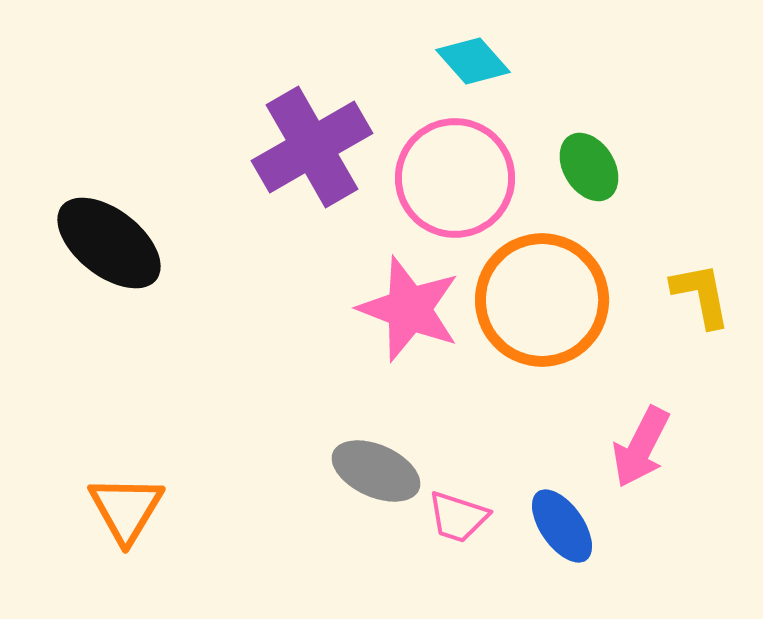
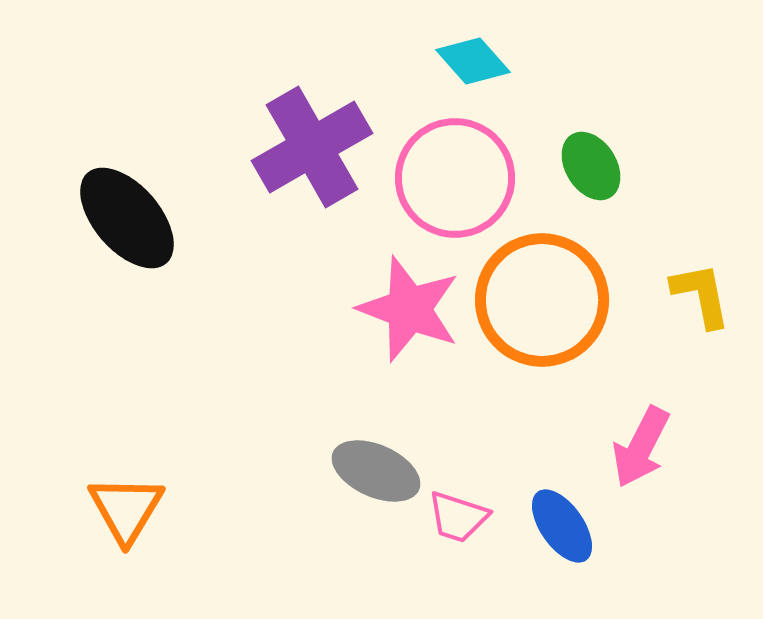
green ellipse: moved 2 px right, 1 px up
black ellipse: moved 18 px right, 25 px up; rotated 11 degrees clockwise
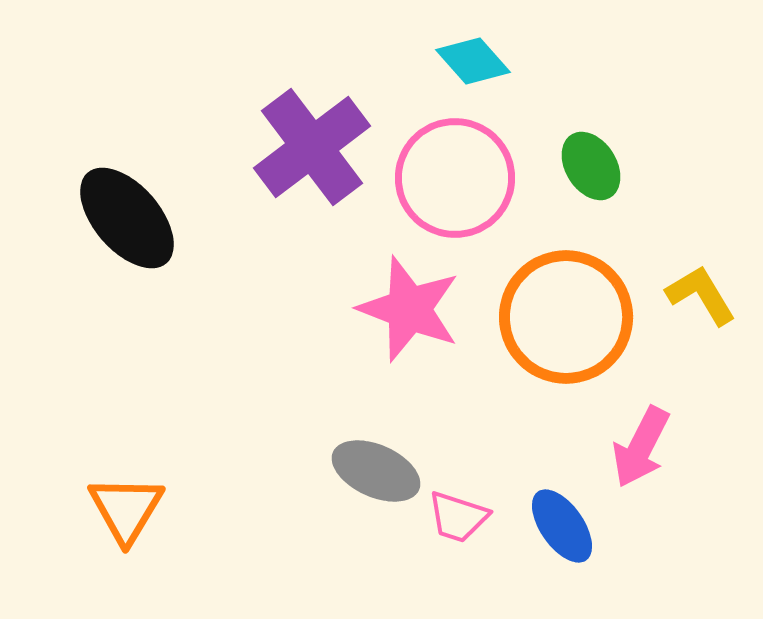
purple cross: rotated 7 degrees counterclockwise
yellow L-shape: rotated 20 degrees counterclockwise
orange circle: moved 24 px right, 17 px down
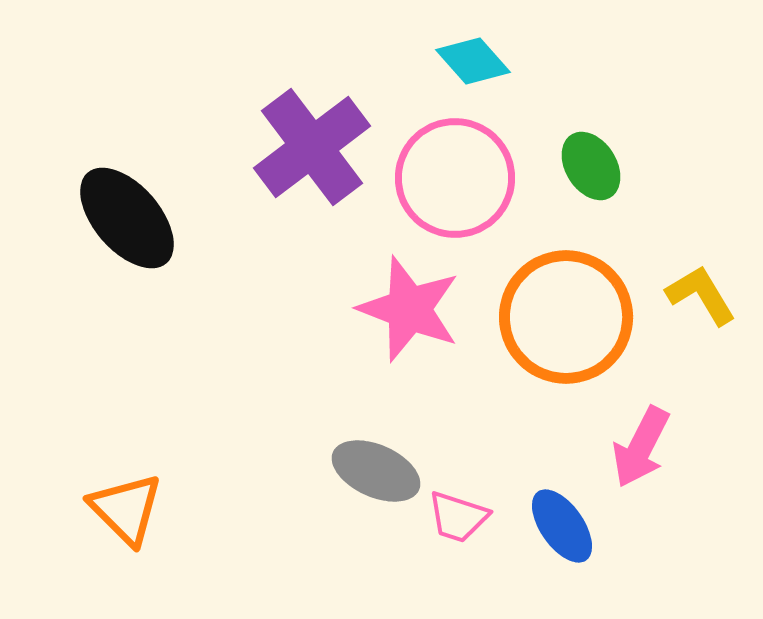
orange triangle: rotated 16 degrees counterclockwise
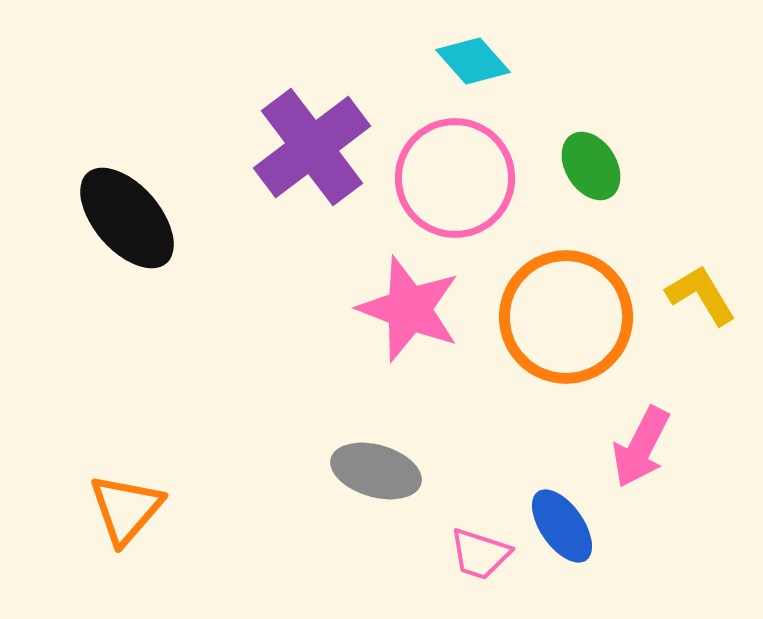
gray ellipse: rotated 8 degrees counterclockwise
orange triangle: rotated 26 degrees clockwise
pink trapezoid: moved 22 px right, 37 px down
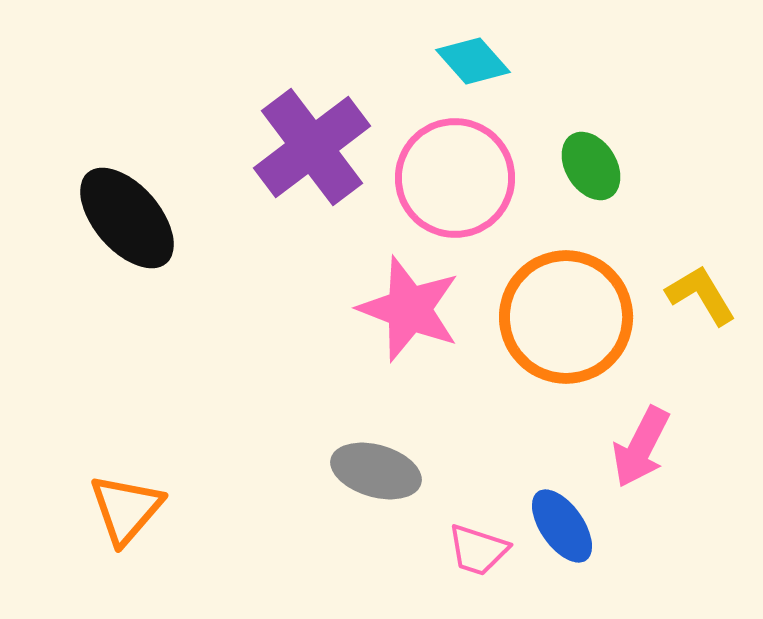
pink trapezoid: moved 2 px left, 4 px up
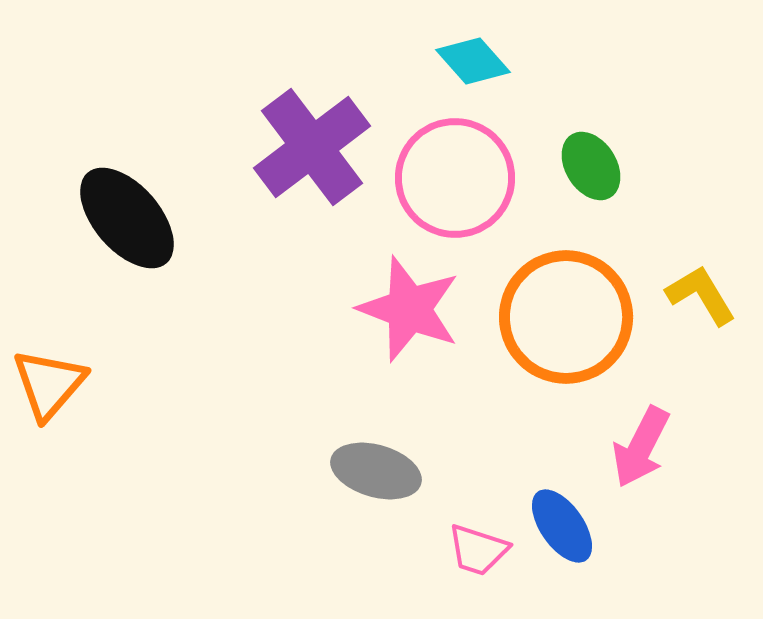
orange triangle: moved 77 px left, 125 px up
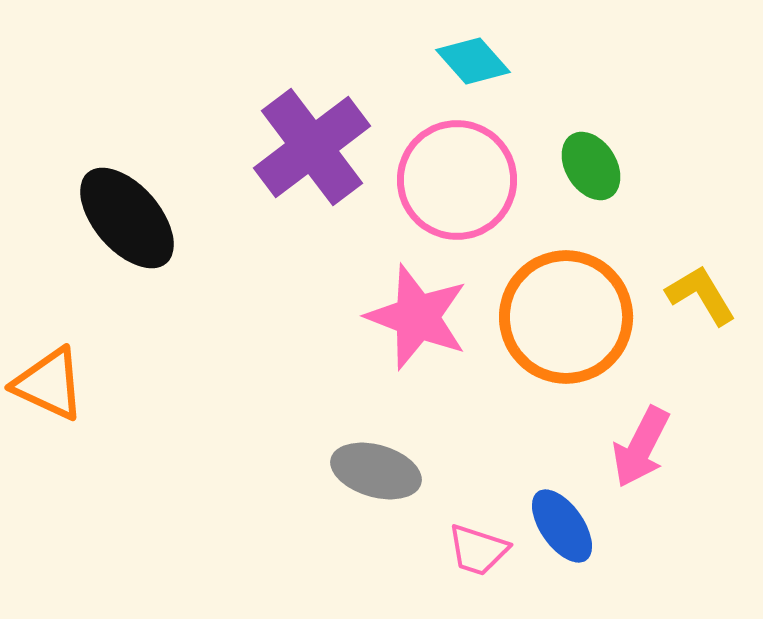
pink circle: moved 2 px right, 2 px down
pink star: moved 8 px right, 8 px down
orange triangle: rotated 46 degrees counterclockwise
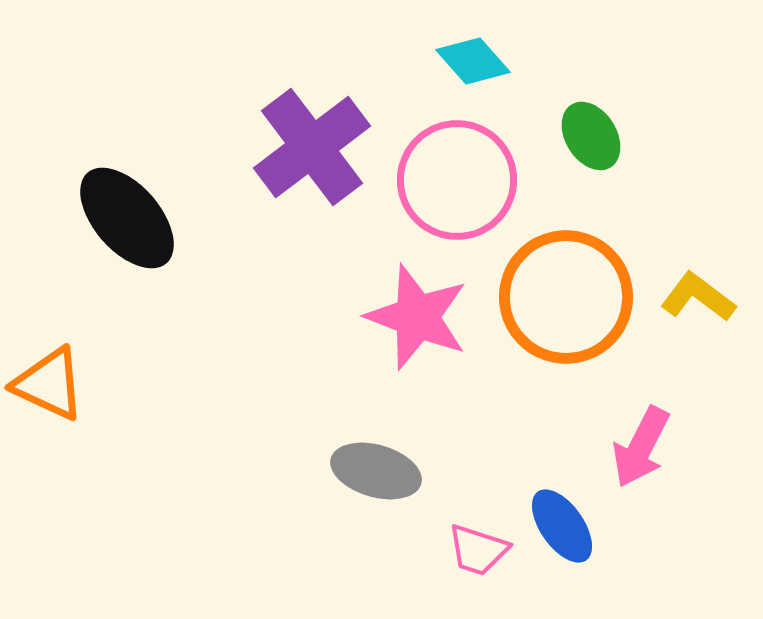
green ellipse: moved 30 px up
yellow L-shape: moved 3 px left, 2 px down; rotated 22 degrees counterclockwise
orange circle: moved 20 px up
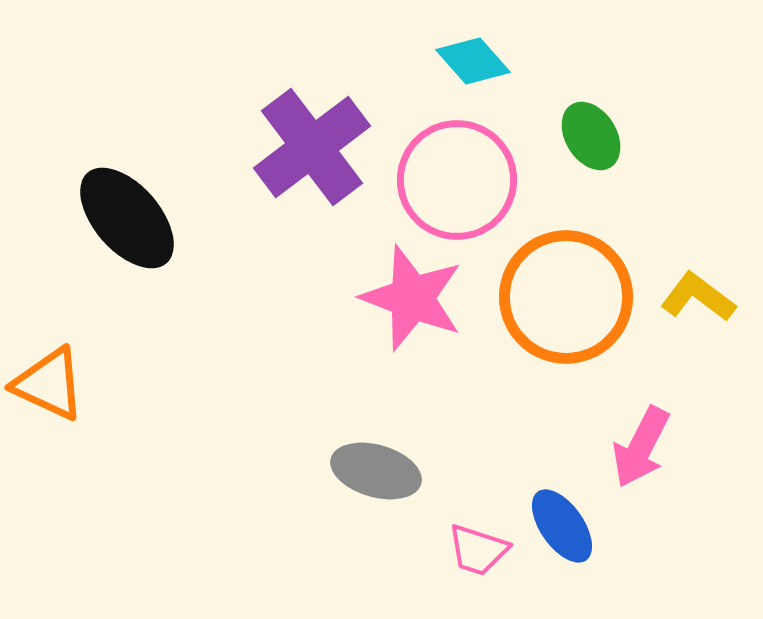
pink star: moved 5 px left, 19 px up
